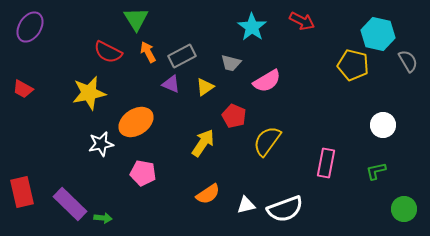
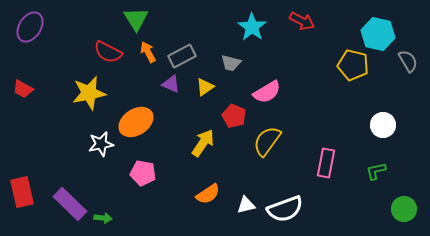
pink semicircle: moved 11 px down
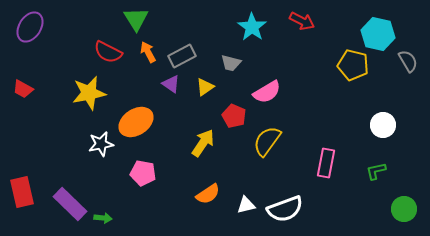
purple triangle: rotated 12 degrees clockwise
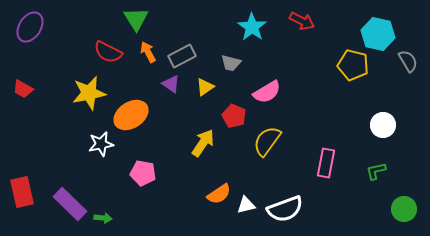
orange ellipse: moved 5 px left, 7 px up
orange semicircle: moved 11 px right
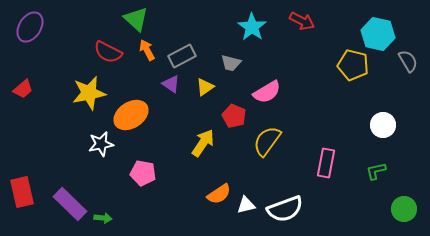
green triangle: rotated 16 degrees counterclockwise
orange arrow: moved 1 px left, 2 px up
red trapezoid: rotated 70 degrees counterclockwise
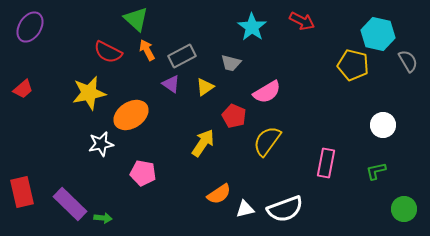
white triangle: moved 1 px left, 4 px down
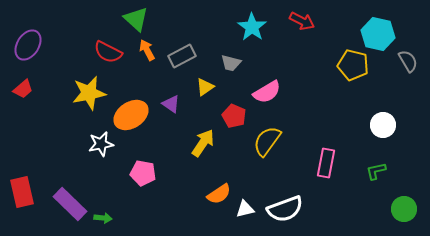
purple ellipse: moved 2 px left, 18 px down
purple triangle: moved 20 px down
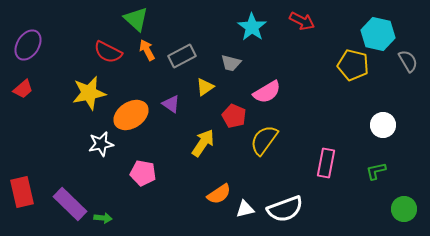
yellow semicircle: moved 3 px left, 1 px up
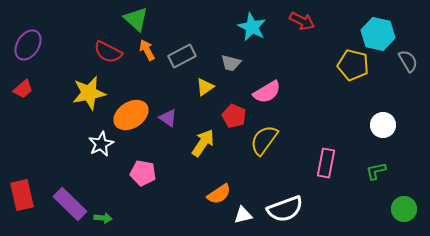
cyan star: rotated 8 degrees counterclockwise
purple triangle: moved 3 px left, 14 px down
white star: rotated 15 degrees counterclockwise
red rectangle: moved 3 px down
white triangle: moved 2 px left, 6 px down
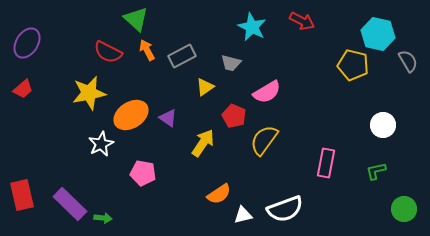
purple ellipse: moved 1 px left, 2 px up
